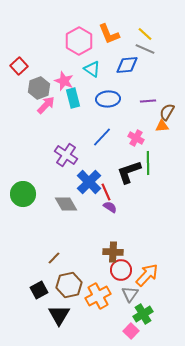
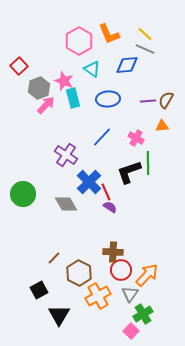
brown semicircle: moved 1 px left, 12 px up
brown hexagon: moved 10 px right, 12 px up; rotated 20 degrees counterclockwise
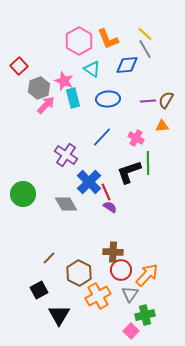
orange L-shape: moved 1 px left, 5 px down
gray line: rotated 36 degrees clockwise
brown line: moved 5 px left
green cross: moved 2 px right, 1 px down; rotated 18 degrees clockwise
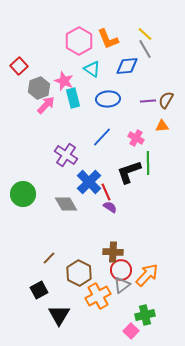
blue diamond: moved 1 px down
gray triangle: moved 8 px left, 9 px up; rotated 18 degrees clockwise
